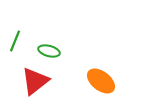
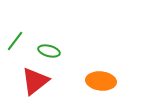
green line: rotated 15 degrees clockwise
orange ellipse: rotated 32 degrees counterclockwise
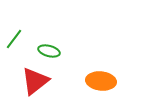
green line: moved 1 px left, 2 px up
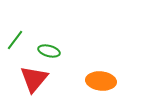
green line: moved 1 px right, 1 px down
red triangle: moved 1 px left, 2 px up; rotated 12 degrees counterclockwise
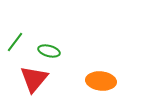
green line: moved 2 px down
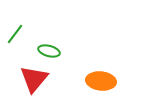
green line: moved 8 px up
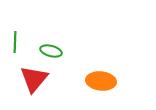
green line: moved 8 px down; rotated 35 degrees counterclockwise
green ellipse: moved 2 px right
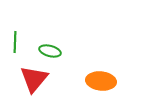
green ellipse: moved 1 px left
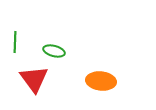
green ellipse: moved 4 px right
red triangle: rotated 16 degrees counterclockwise
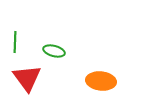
red triangle: moved 7 px left, 1 px up
